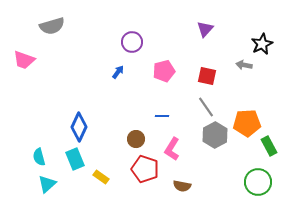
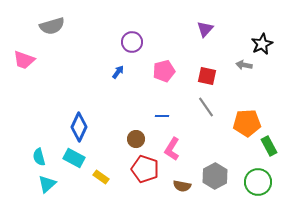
gray hexagon: moved 41 px down
cyan rectangle: moved 1 px left, 1 px up; rotated 40 degrees counterclockwise
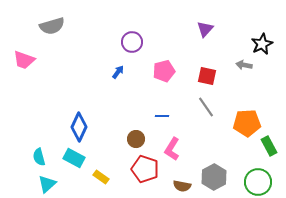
gray hexagon: moved 1 px left, 1 px down
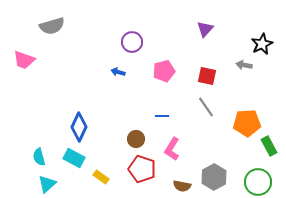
blue arrow: rotated 112 degrees counterclockwise
red pentagon: moved 3 px left
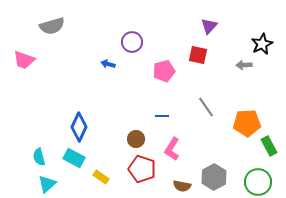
purple triangle: moved 4 px right, 3 px up
gray arrow: rotated 14 degrees counterclockwise
blue arrow: moved 10 px left, 8 px up
red square: moved 9 px left, 21 px up
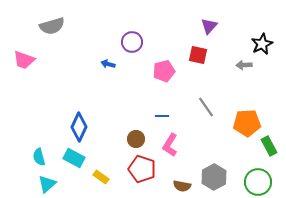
pink L-shape: moved 2 px left, 4 px up
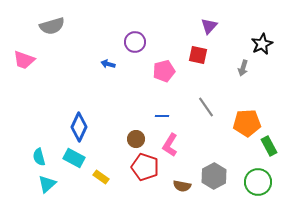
purple circle: moved 3 px right
gray arrow: moved 1 px left, 3 px down; rotated 70 degrees counterclockwise
red pentagon: moved 3 px right, 2 px up
gray hexagon: moved 1 px up
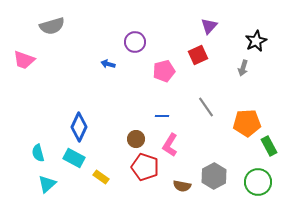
black star: moved 6 px left, 3 px up
red square: rotated 36 degrees counterclockwise
cyan semicircle: moved 1 px left, 4 px up
